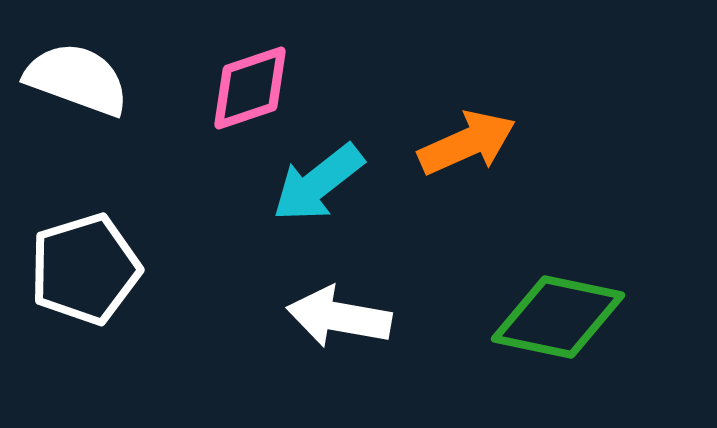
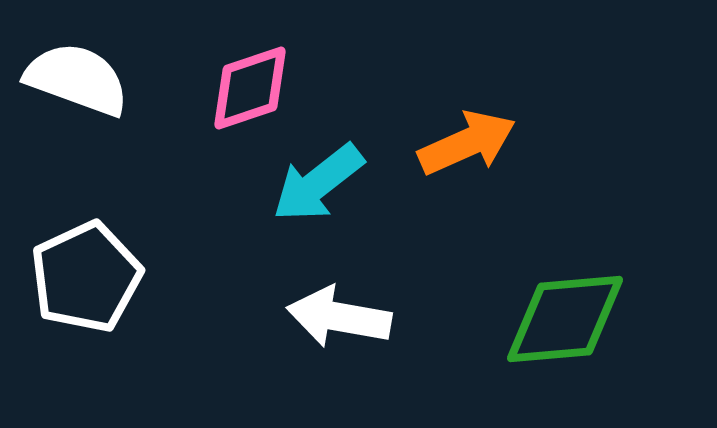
white pentagon: moved 1 px right, 8 px down; rotated 8 degrees counterclockwise
green diamond: moved 7 px right, 2 px down; rotated 17 degrees counterclockwise
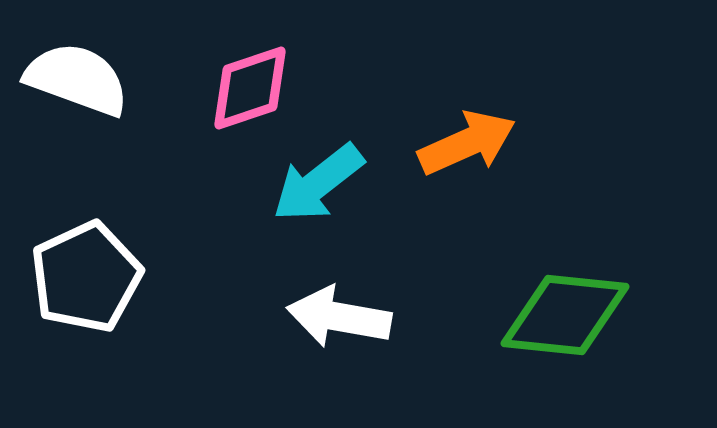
green diamond: moved 4 px up; rotated 11 degrees clockwise
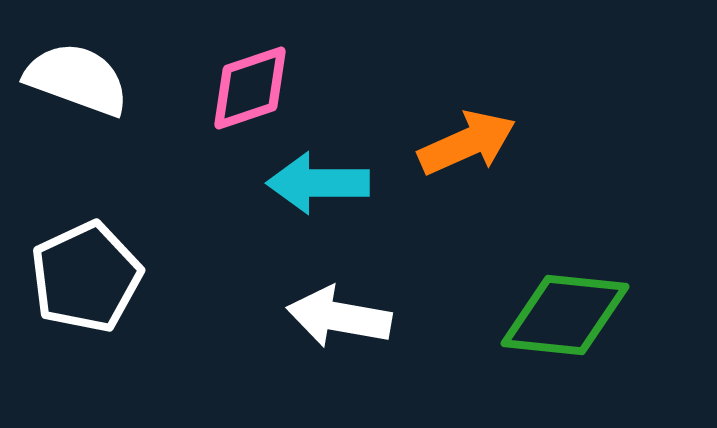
cyan arrow: rotated 38 degrees clockwise
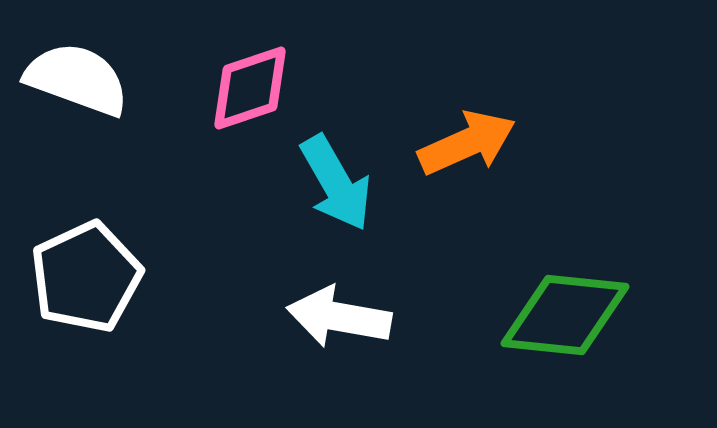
cyan arrow: moved 18 px right; rotated 120 degrees counterclockwise
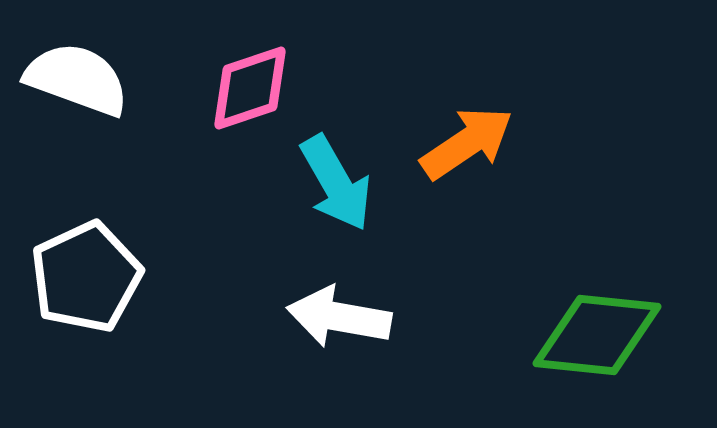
orange arrow: rotated 10 degrees counterclockwise
green diamond: moved 32 px right, 20 px down
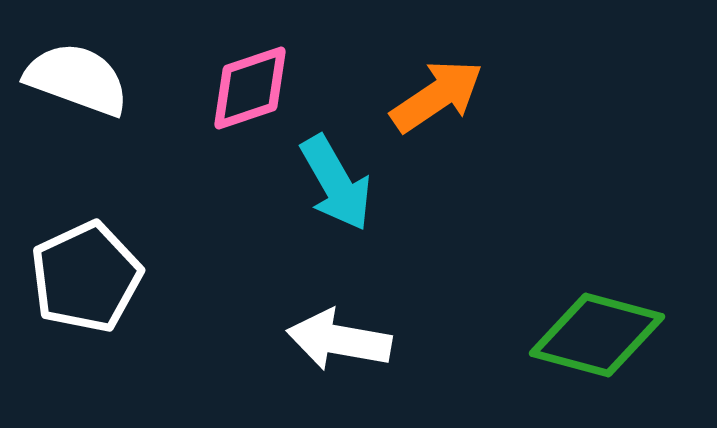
orange arrow: moved 30 px left, 47 px up
white arrow: moved 23 px down
green diamond: rotated 9 degrees clockwise
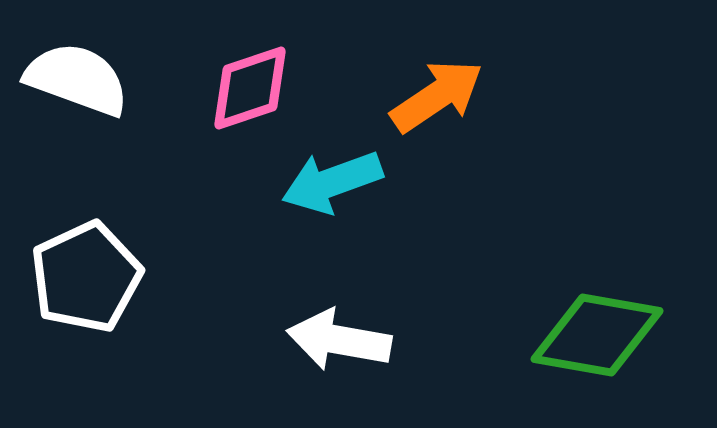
cyan arrow: moved 4 px left, 1 px up; rotated 100 degrees clockwise
green diamond: rotated 5 degrees counterclockwise
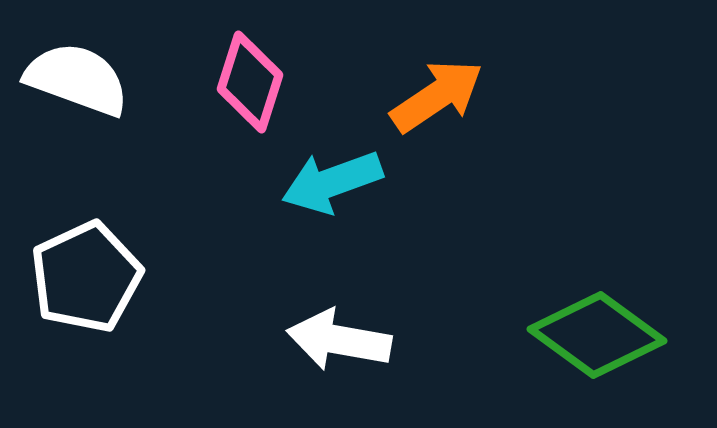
pink diamond: moved 6 px up; rotated 54 degrees counterclockwise
green diamond: rotated 26 degrees clockwise
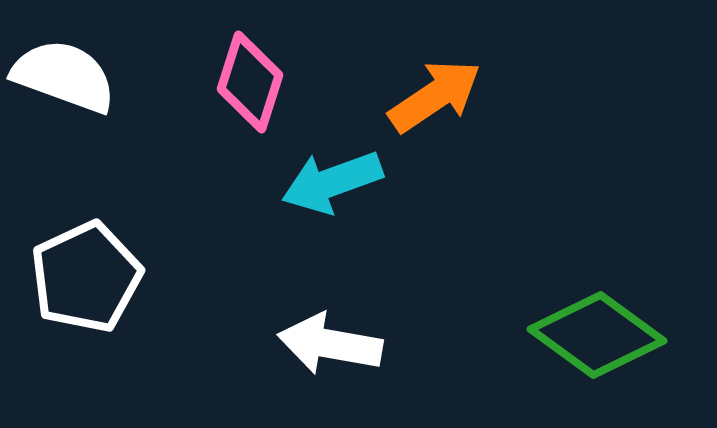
white semicircle: moved 13 px left, 3 px up
orange arrow: moved 2 px left
white arrow: moved 9 px left, 4 px down
